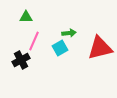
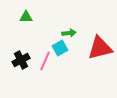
pink line: moved 11 px right, 20 px down
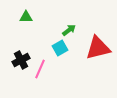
green arrow: moved 3 px up; rotated 32 degrees counterclockwise
red triangle: moved 2 px left
pink line: moved 5 px left, 8 px down
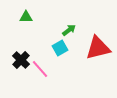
black cross: rotated 18 degrees counterclockwise
pink line: rotated 66 degrees counterclockwise
